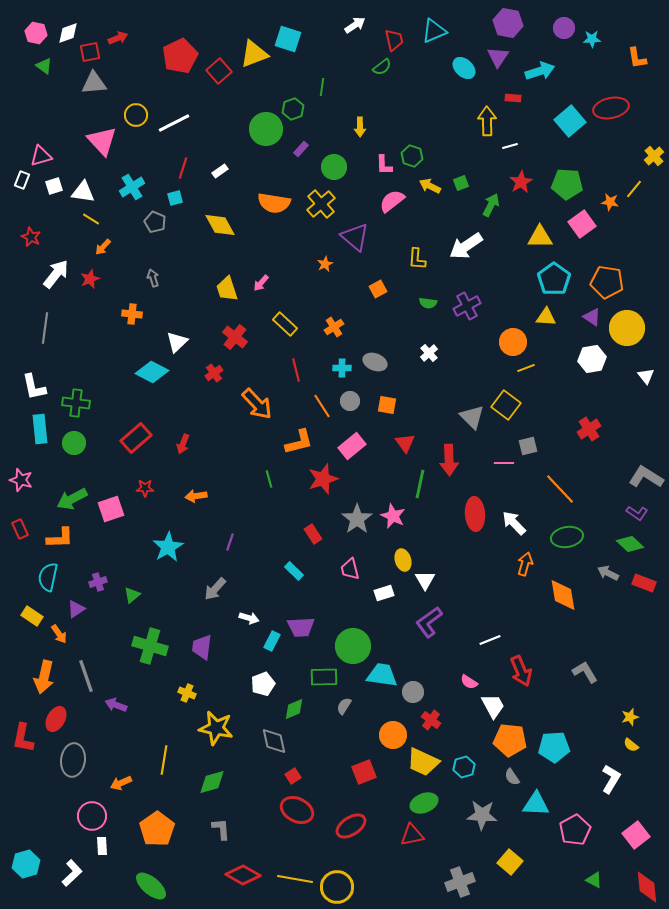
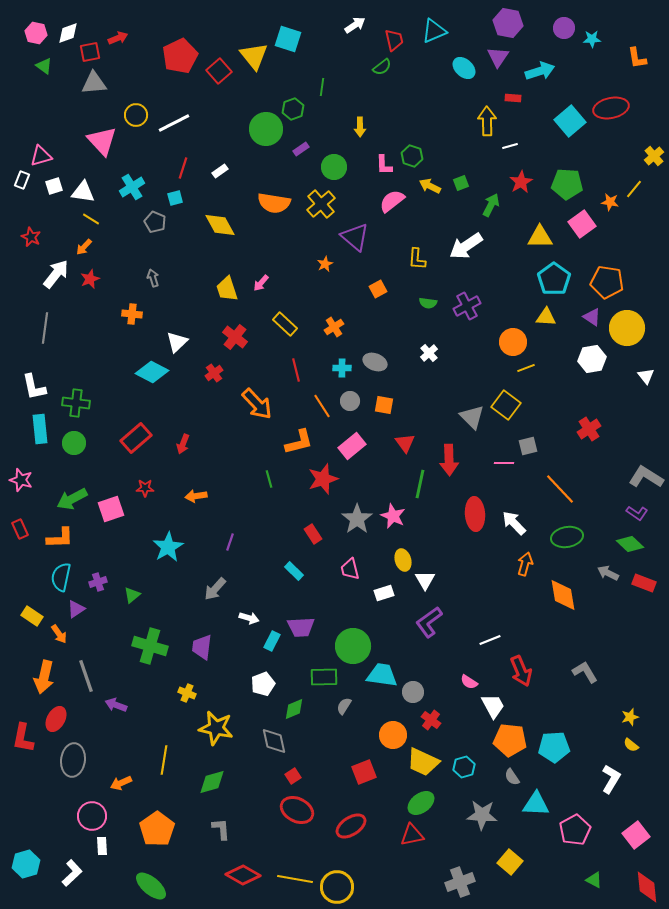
yellow triangle at (254, 54): moved 2 px down; rotated 48 degrees counterclockwise
purple rectangle at (301, 149): rotated 14 degrees clockwise
orange arrow at (103, 247): moved 19 px left
orange square at (387, 405): moved 3 px left
cyan semicircle at (48, 577): moved 13 px right
green ellipse at (424, 803): moved 3 px left; rotated 16 degrees counterclockwise
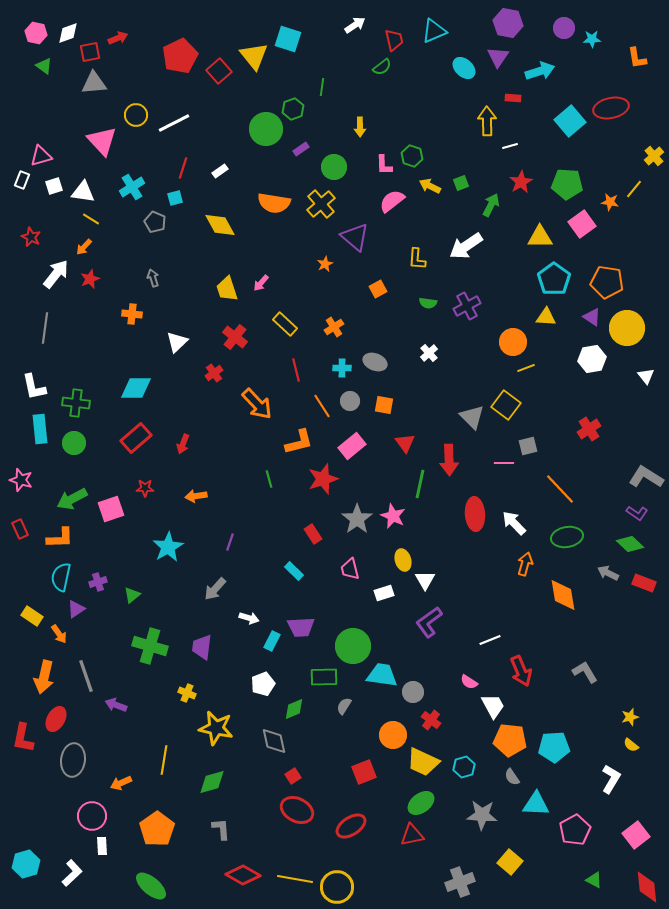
cyan diamond at (152, 372): moved 16 px left, 16 px down; rotated 28 degrees counterclockwise
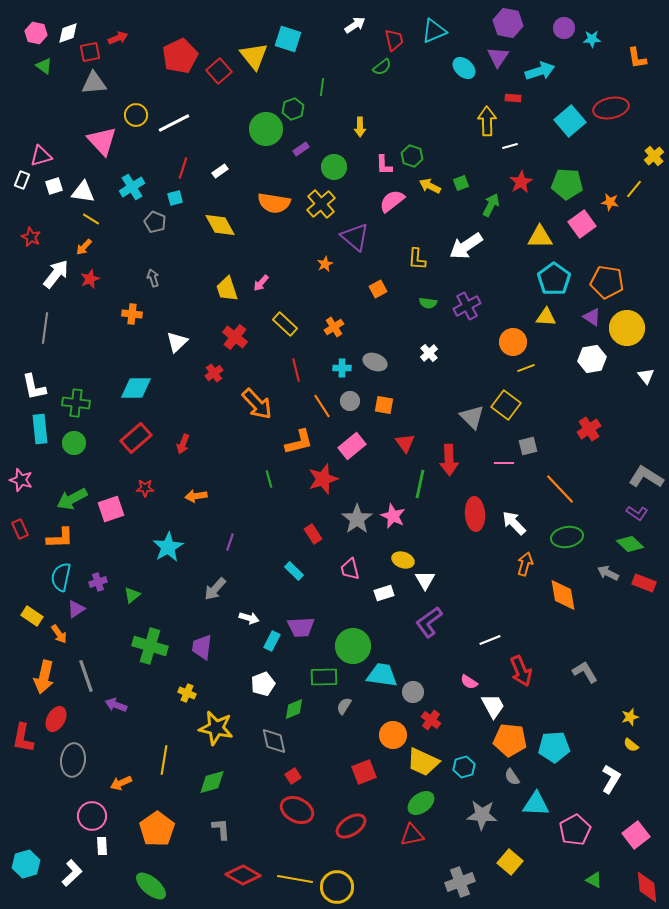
yellow ellipse at (403, 560): rotated 55 degrees counterclockwise
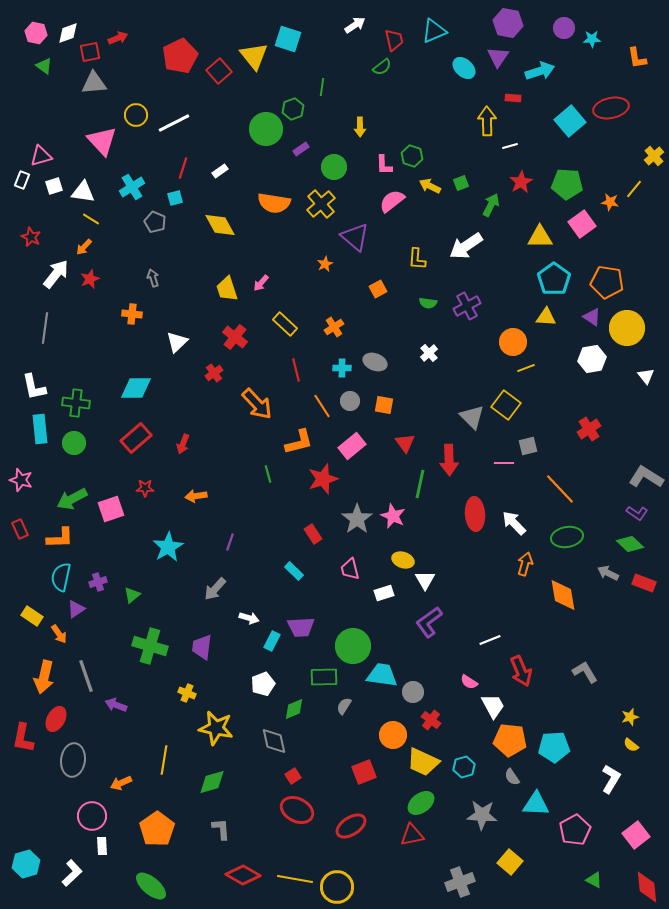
green line at (269, 479): moved 1 px left, 5 px up
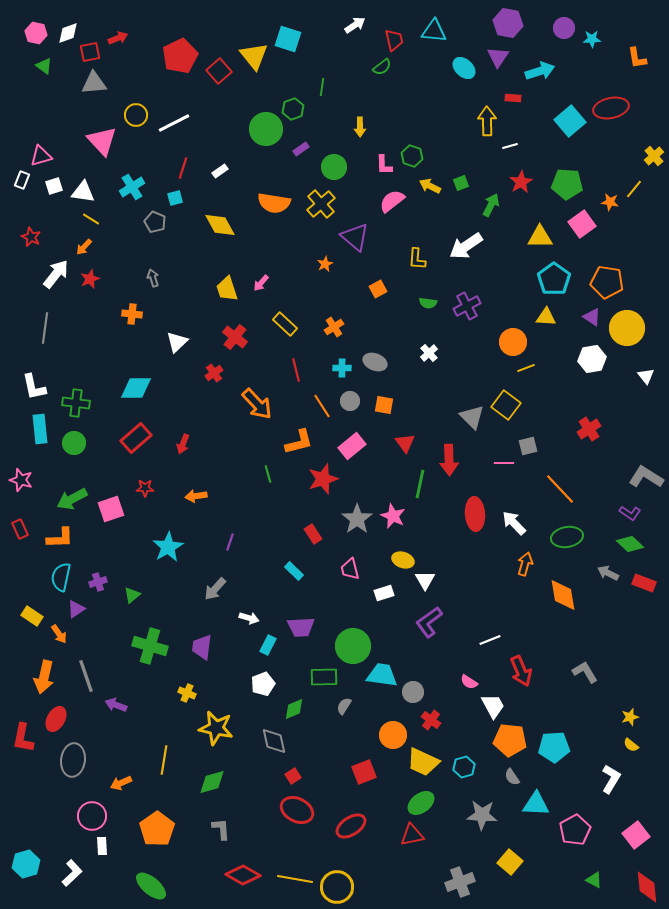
cyan triangle at (434, 31): rotated 28 degrees clockwise
purple L-shape at (637, 513): moved 7 px left
cyan rectangle at (272, 641): moved 4 px left, 4 px down
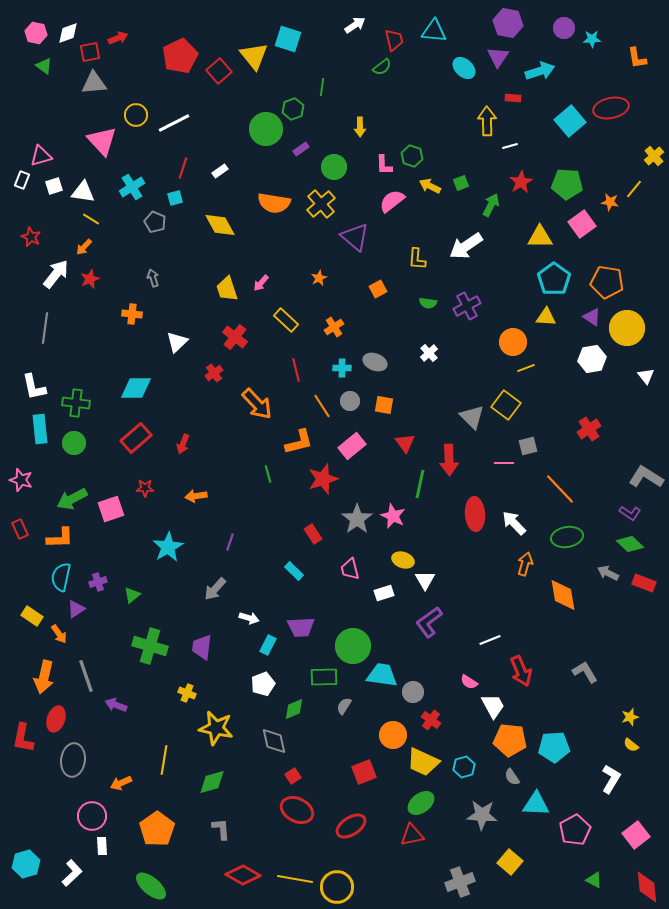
orange star at (325, 264): moved 6 px left, 14 px down
yellow rectangle at (285, 324): moved 1 px right, 4 px up
red ellipse at (56, 719): rotated 10 degrees counterclockwise
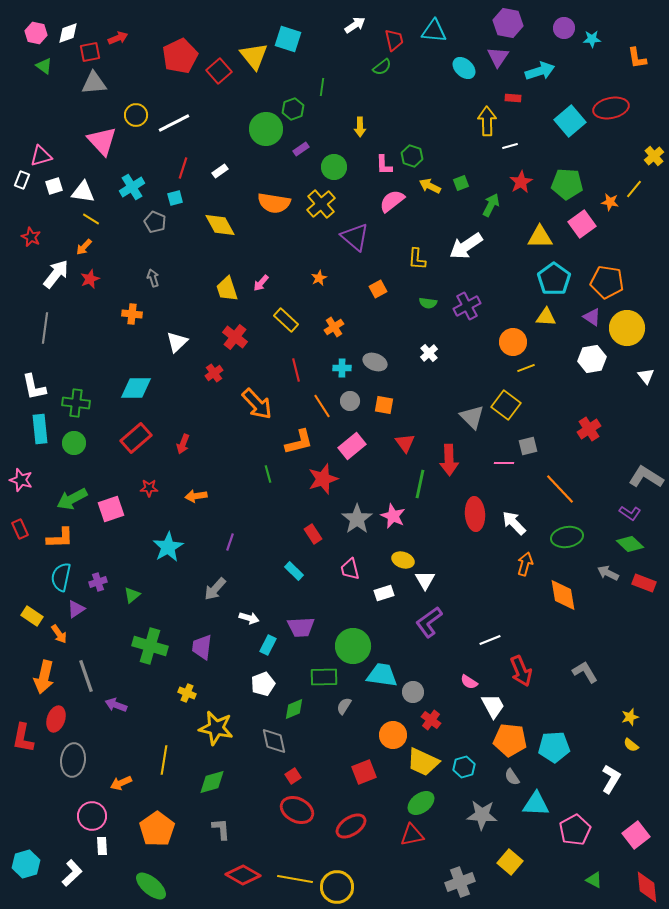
red star at (145, 488): moved 4 px right
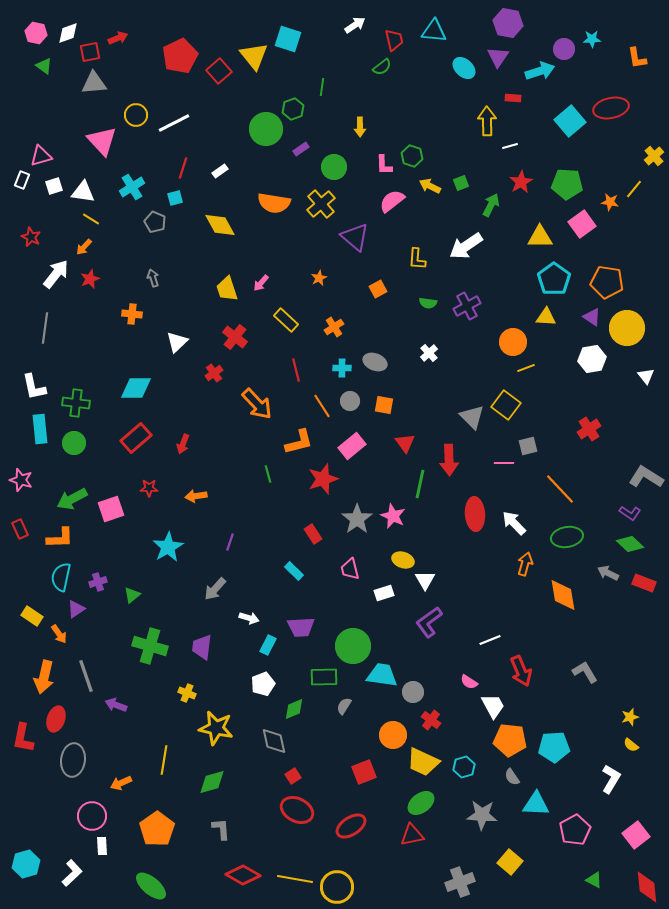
purple circle at (564, 28): moved 21 px down
